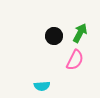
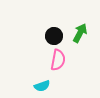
pink semicircle: moved 17 px left; rotated 15 degrees counterclockwise
cyan semicircle: rotated 14 degrees counterclockwise
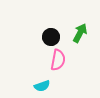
black circle: moved 3 px left, 1 px down
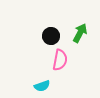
black circle: moved 1 px up
pink semicircle: moved 2 px right
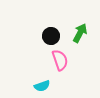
pink semicircle: rotated 30 degrees counterclockwise
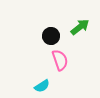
green arrow: moved 6 px up; rotated 24 degrees clockwise
cyan semicircle: rotated 14 degrees counterclockwise
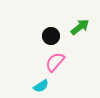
pink semicircle: moved 5 px left, 2 px down; rotated 120 degrees counterclockwise
cyan semicircle: moved 1 px left
